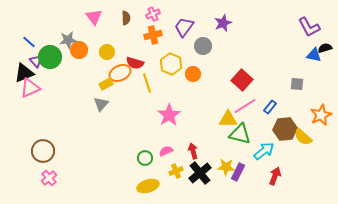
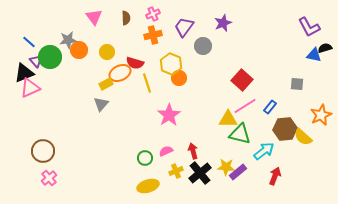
orange circle at (193, 74): moved 14 px left, 4 px down
purple rectangle at (238, 172): rotated 24 degrees clockwise
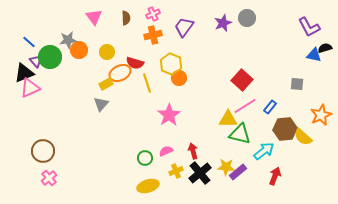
gray circle at (203, 46): moved 44 px right, 28 px up
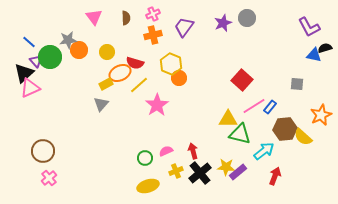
black triangle at (24, 73): rotated 20 degrees counterclockwise
yellow line at (147, 83): moved 8 px left, 2 px down; rotated 66 degrees clockwise
pink line at (245, 106): moved 9 px right
pink star at (169, 115): moved 12 px left, 10 px up
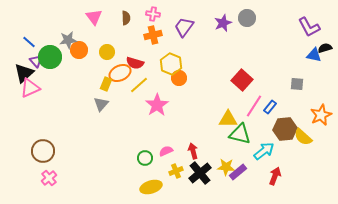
pink cross at (153, 14): rotated 32 degrees clockwise
yellow rectangle at (106, 84): rotated 40 degrees counterclockwise
pink line at (254, 106): rotated 25 degrees counterclockwise
yellow ellipse at (148, 186): moved 3 px right, 1 px down
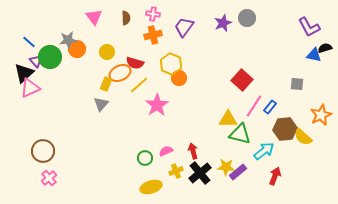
orange circle at (79, 50): moved 2 px left, 1 px up
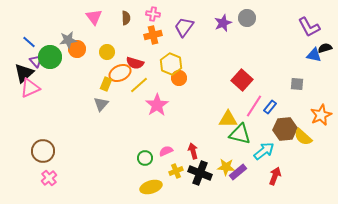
black cross at (200, 173): rotated 30 degrees counterclockwise
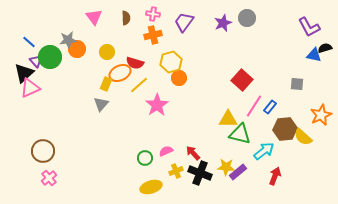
purple trapezoid at (184, 27): moved 5 px up
yellow hexagon at (171, 64): moved 2 px up; rotated 20 degrees clockwise
red arrow at (193, 151): moved 2 px down; rotated 28 degrees counterclockwise
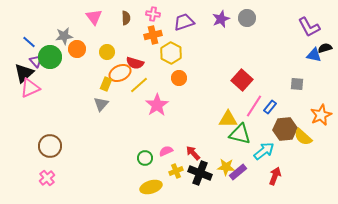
purple trapezoid at (184, 22): rotated 35 degrees clockwise
purple star at (223, 23): moved 2 px left, 4 px up
gray star at (68, 40): moved 4 px left, 4 px up
yellow hexagon at (171, 62): moved 9 px up; rotated 15 degrees counterclockwise
brown circle at (43, 151): moved 7 px right, 5 px up
pink cross at (49, 178): moved 2 px left
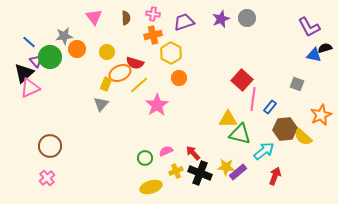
gray square at (297, 84): rotated 16 degrees clockwise
pink line at (254, 106): moved 1 px left, 7 px up; rotated 25 degrees counterclockwise
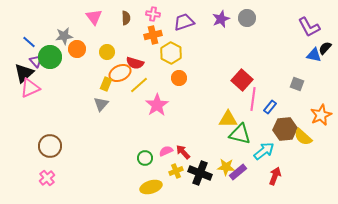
black semicircle at (325, 48): rotated 32 degrees counterclockwise
red arrow at (193, 153): moved 10 px left, 1 px up
